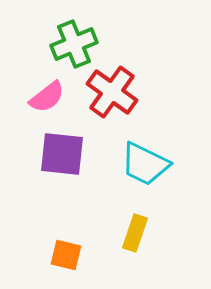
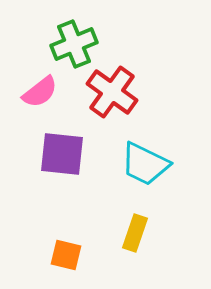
pink semicircle: moved 7 px left, 5 px up
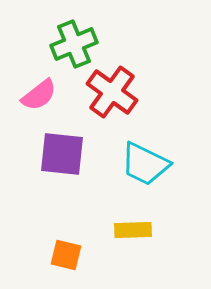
pink semicircle: moved 1 px left, 3 px down
yellow rectangle: moved 2 px left, 3 px up; rotated 69 degrees clockwise
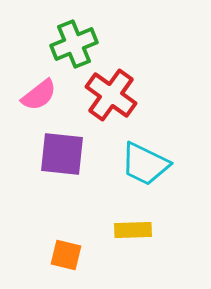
red cross: moved 1 px left, 3 px down
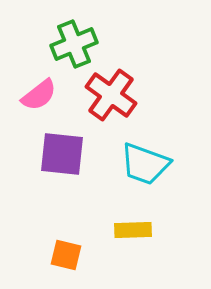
cyan trapezoid: rotated 6 degrees counterclockwise
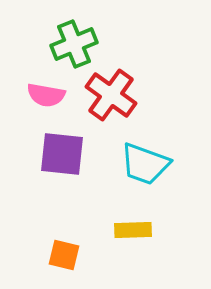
pink semicircle: moved 7 px right; rotated 48 degrees clockwise
orange square: moved 2 px left
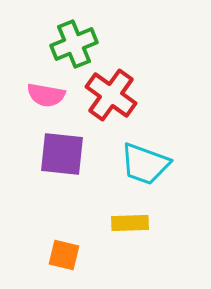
yellow rectangle: moved 3 px left, 7 px up
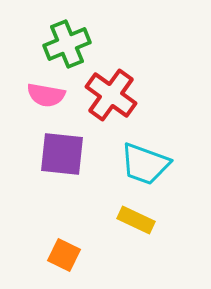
green cross: moved 7 px left
yellow rectangle: moved 6 px right, 3 px up; rotated 27 degrees clockwise
orange square: rotated 12 degrees clockwise
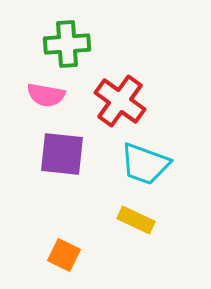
green cross: rotated 18 degrees clockwise
red cross: moved 9 px right, 6 px down
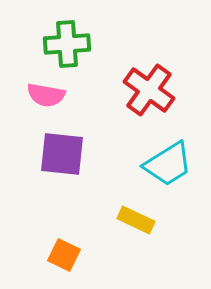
red cross: moved 29 px right, 11 px up
cyan trapezoid: moved 23 px right; rotated 52 degrees counterclockwise
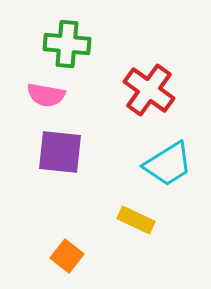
green cross: rotated 9 degrees clockwise
purple square: moved 2 px left, 2 px up
orange square: moved 3 px right, 1 px down; rotated 12 degrees clockwise
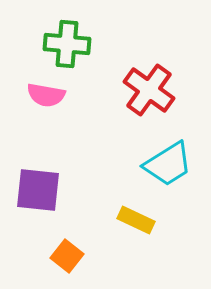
purple square: moved 22 px left, 38 px down
